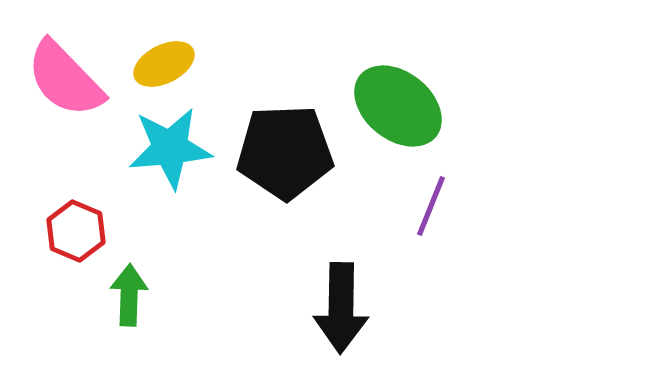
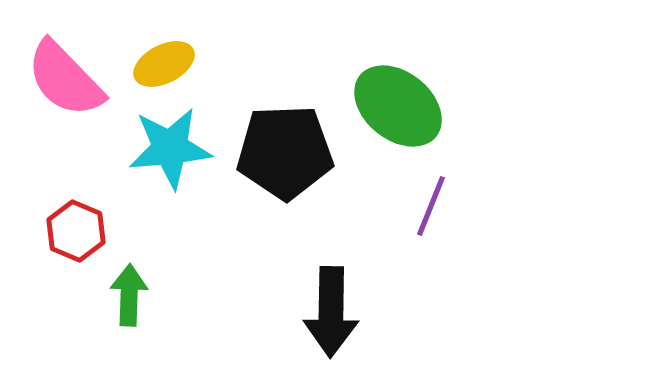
black arrow: moved 10 px left, 4 px down
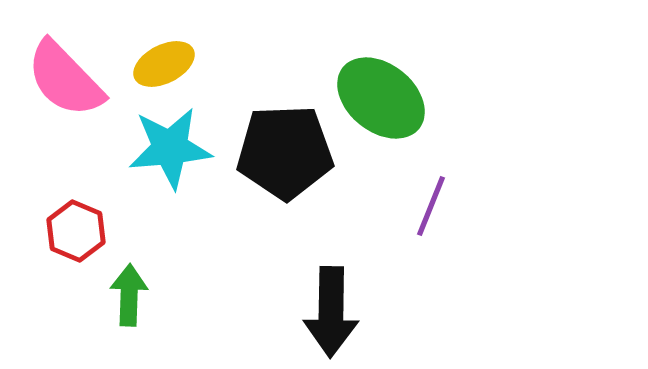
green ellipse: moved 17 px left, 8 px up
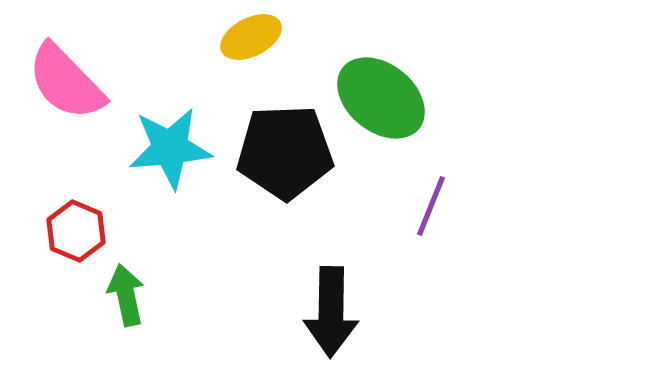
yellow ellipse: moved 87 px right, 27 px up
pink semicircle: moved 1 px right, 3 px down
green arrow: moved 3 px left; rotated 14 degrees counterclockwise
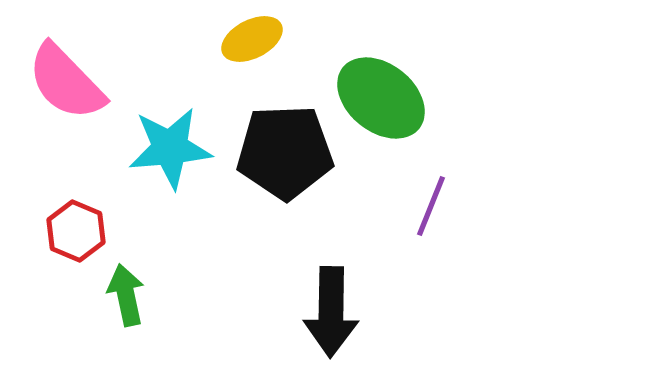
yellow ellipse: moved 1 px right, 2 px down
